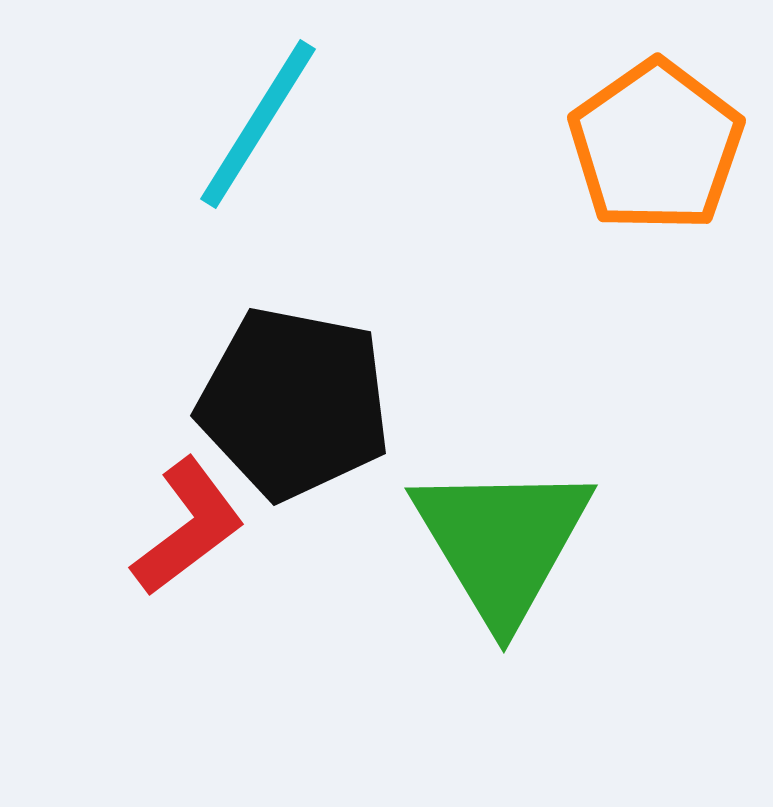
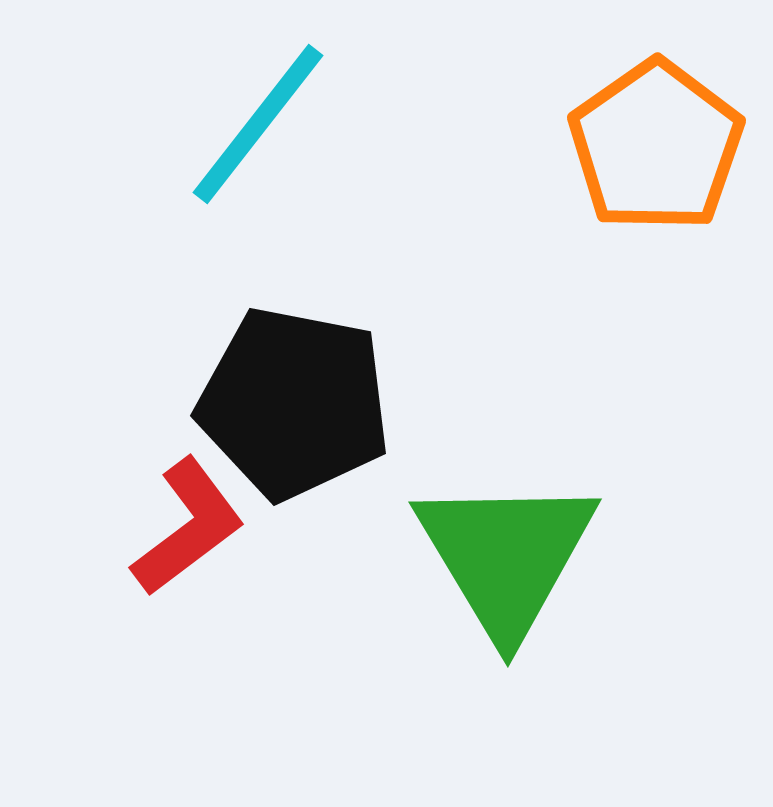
cyan line: rotated 6 degrees clockwise
green triangle: moved 4 px right, 14 px down
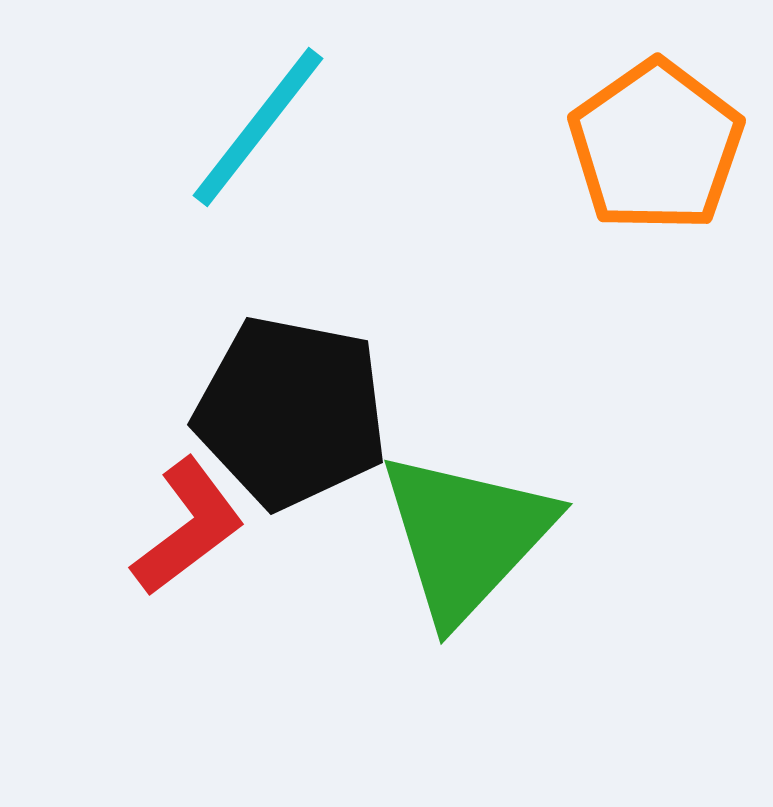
cyan line: moved 3 px down
black pentagon: moved 3 px left, 9 px down
green triangle: moved 40 px left, 20 px up; rotated 14 degrees clockwise
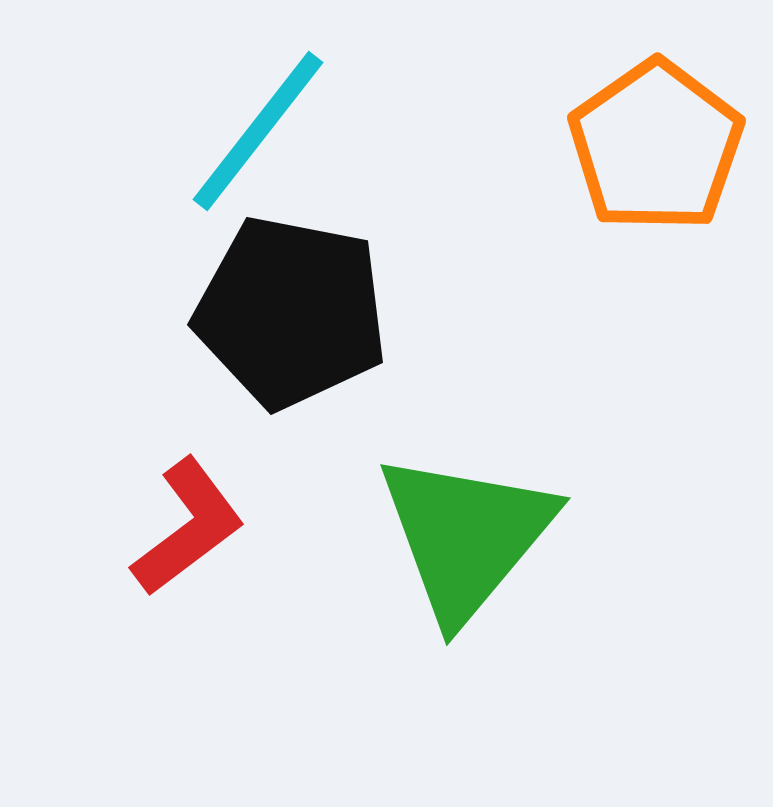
cyan line: moved 4 px down
black pentagon: moved 100 px up
green triangle: rotated 3 degrees counterclockwise
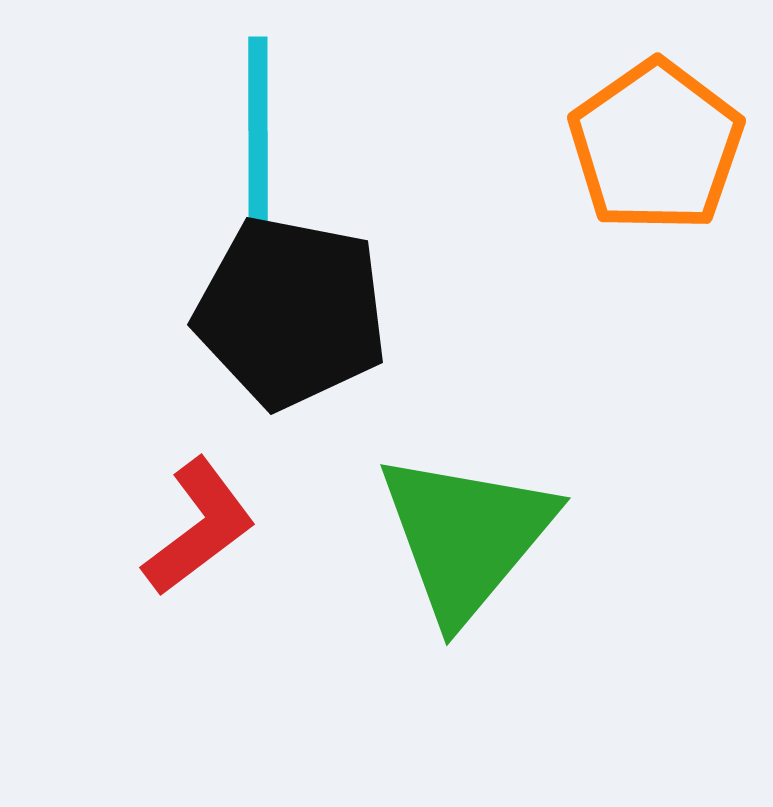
cyan line: rotated 38 degrees counterclockwise
red L-shape: moved 11 px right
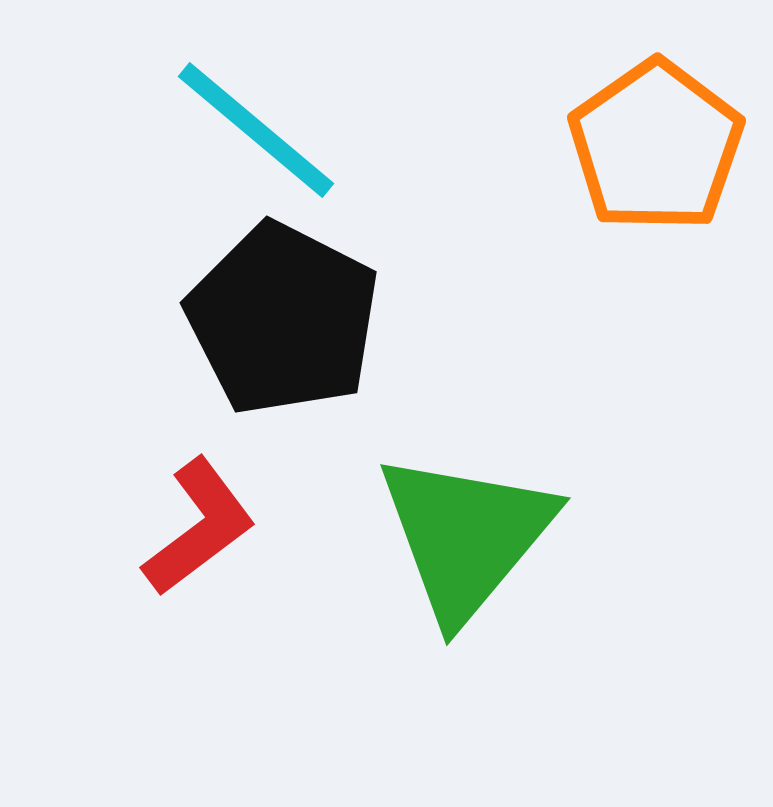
cyan line: moved 2 px left, 1 px up; rotated 50 degrees counterclockwise
black pentagon: moved 8 px left, 7 px down; rotated 16 degrees clockwise
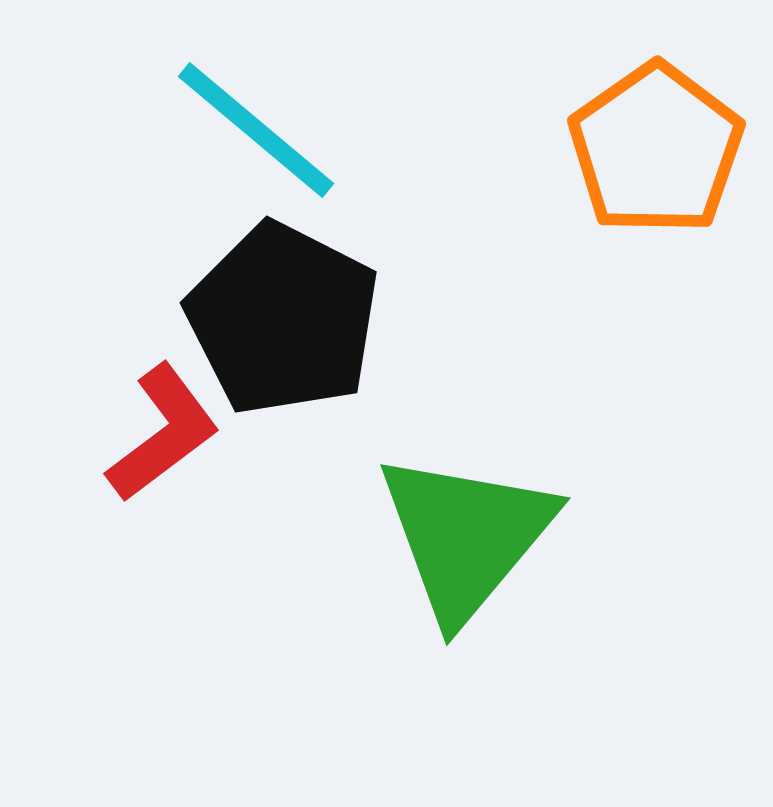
orange pentagon: moved 3 px down
red L-shape: moved 36 px left, 94 px up
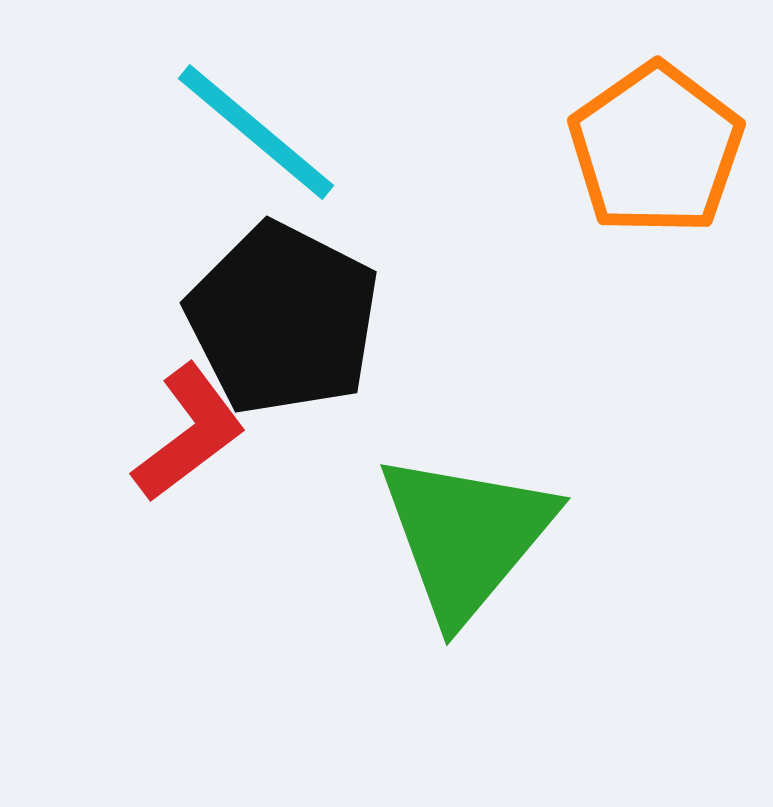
cyan line: moved 2 px down
red L-shape: moved 26 px right
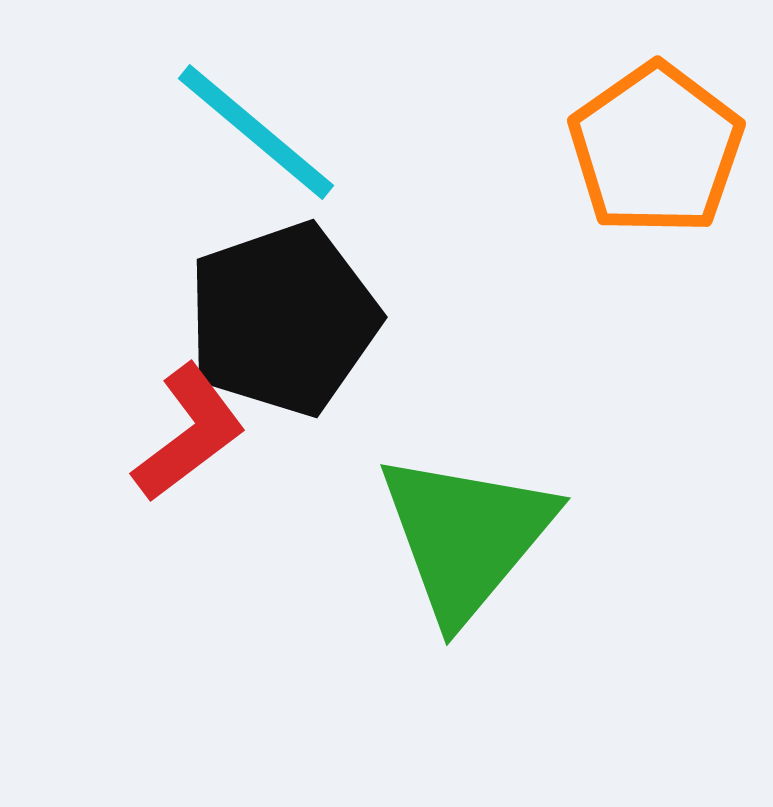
black pentagon: rotated 26 degrees clockwise
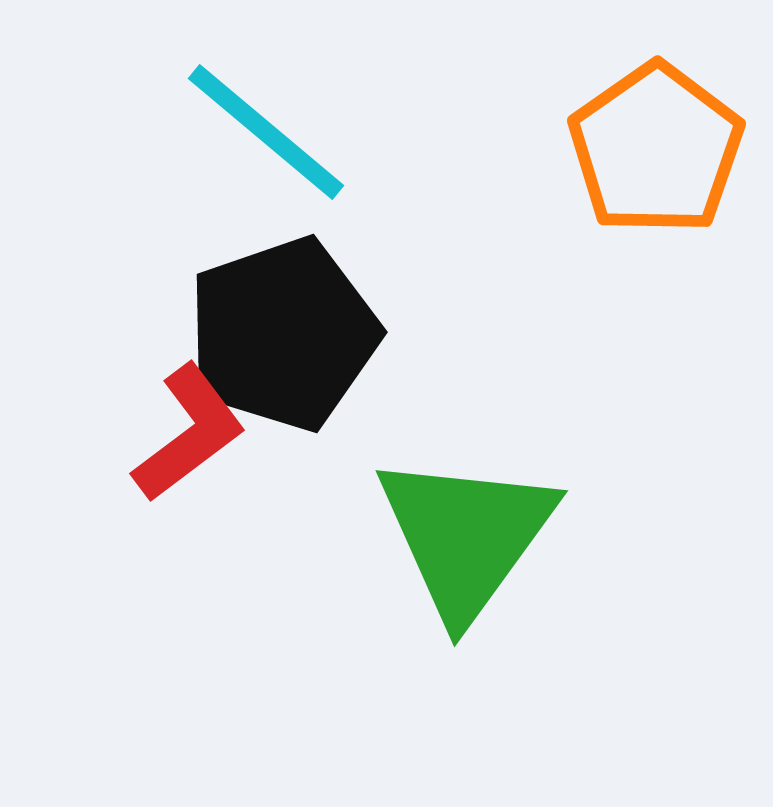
cyan line: moved 10 px right
black pentagon: moved 15 px down
green triangle: rotated 4 degrees counterclockwise
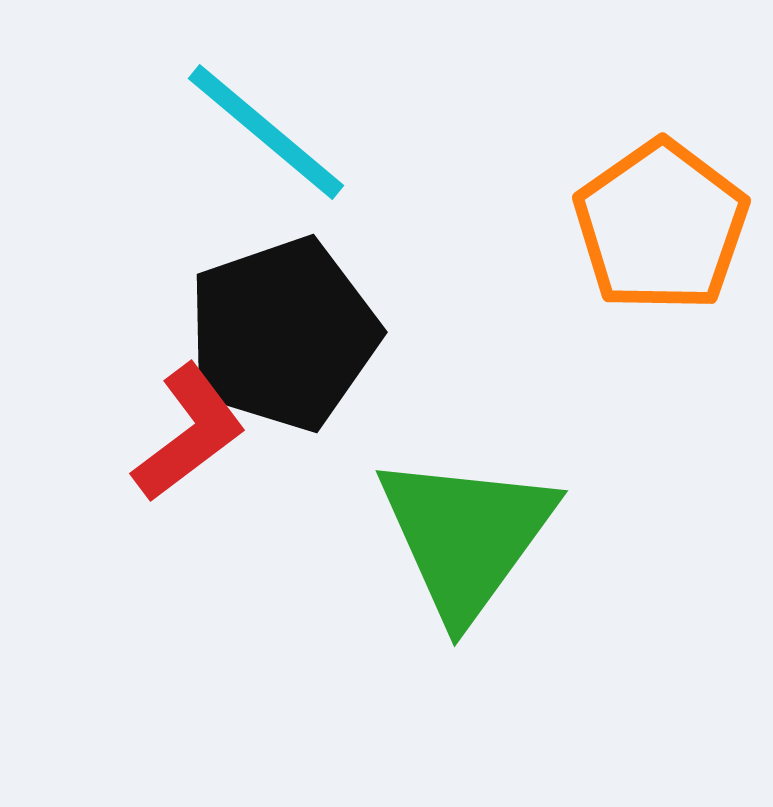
orange pentagon: moved 5 px right, 77 px down
